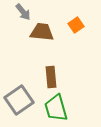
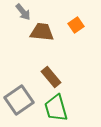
brown rectangle: rotated 35 degrees counterclockwise
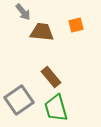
orange square: rotated 21 degrees clockwise
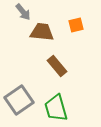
brown rectangle: moved 6 px right, 11 px up
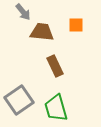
orange square: rotated 14 degrees clockwise
brown rectangle: moved 2 px left; rotated 15 degrees clockwise
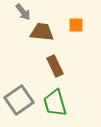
green trapezoid: moved 1 px left, 5 px up
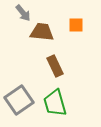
gray arrow: moved 1 px down
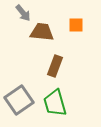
brown rectangle: rotated 45 degrees clockwise
